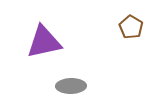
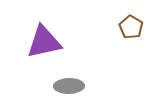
gray ellipse: moved 2 px left
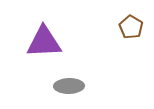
purple triangle: rotated 9 degrees clockwise
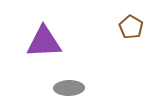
gray ellipse: moved 2 px down
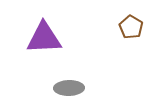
purple triangle: moved 4 px up
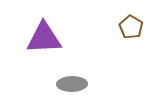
gray ellipse: moved 3 px right, 4 px up
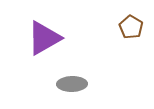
purple triangle: rotated 27 degrees counterclockwise
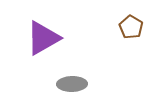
purple triangle: moved 1 px left
